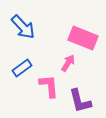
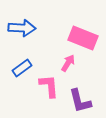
blue arrow: moved 1 px left, 1 px down; rotated 44 degrees counterclockwise
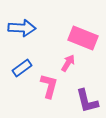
pink L-shape: rotated 20 degrees clockwise
purple L-shape: moved 7 px right
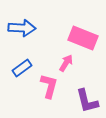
pink arrow: moved 2 px left
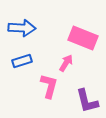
blue rectangle: moved 7 px up; rotated 18 degrees clockwise
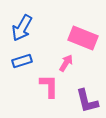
blue arrow: rotated 116 degrees clockwise
pink L-shape: rotated 15 degrees counterclockwise
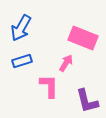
blue arrow: moved 1 px left
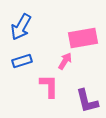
blue arrow: moved 1 px up
pink rectangle: rotated 32 degrees counterclockwise
pink arrow: moved 1 px left, 2 px up
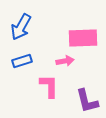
pink rectangle: rotated 8 degrees clockwise
pink arrow: rotated 48 degrees clockwise
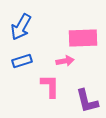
pink L-shape: moved 1 px right
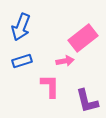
blue arrow: rotated 8 degrees counterclockwise
pink rectangle: rotated 36 degrees counterclockwise
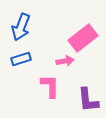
blue rectangle: moved 1 px left, 2 px up
purple L-shape: moved 1 px right, 1 px up; rotated 8 degrees clockwise
